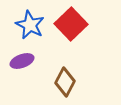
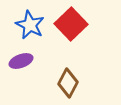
purple ellipse: moved 1 px left
brown diamond: moved 3 px right, 1 px down
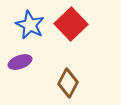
purple ellipse: moved 1 px left, 1 px down
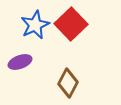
blue star: moved 5 px right; rotated 20 degrees clockwise
